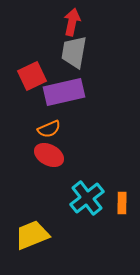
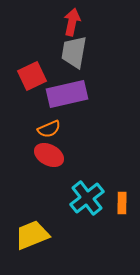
purple rectangle: moved 3 px right, 2 px down
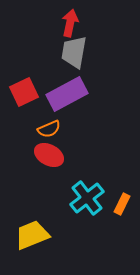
red arrow: moved 2 px left, 1 px down
red square: moved 8 px left, 16 px down
purple rectangle: rotated 15 degrees counterclockwise
orange rectangle: moved 1 px down; rotated 25 degrees clockwise
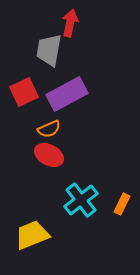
gray trapezoid: moved 25 px left, 2 px up
cyan cross: moved 6 px left, 2 px down
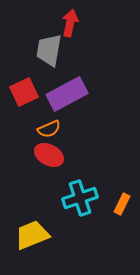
cyan cross: moved 1 px left, 2 px up; rotated 20 degrees clockwise
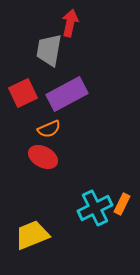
red square: moved 1 px left, 1 px down
red ellipse: moved 6 px left, 2 px down
cyan cross: moved 15 px right, 10 px down; rotated 8 degrees counterclockwise
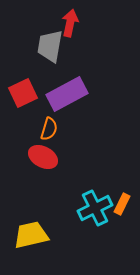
gray trapezoid: moved 1 px right, 4 px up
orange semicircle: rotated 50 degrees counterclockwise
yellow trapezoid: moved 1 px left; rotated 9 degrees clockwise
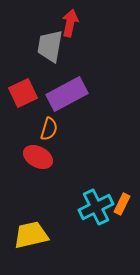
red ellipse: moved 5 px left
cyan cross: moved 1 px right, 1 px up
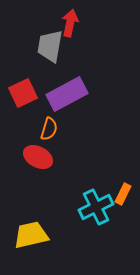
orange rectangle: moved 1 px right, 10 px up
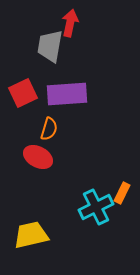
purple rectangle: rotated 24 degrees clockwise
orange rectangle: moved 1 px left, 1 px up
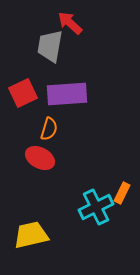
red arrow: rotated 60 degrees counterclockwise
red ellipse: moved 2 px right, 1 px down
